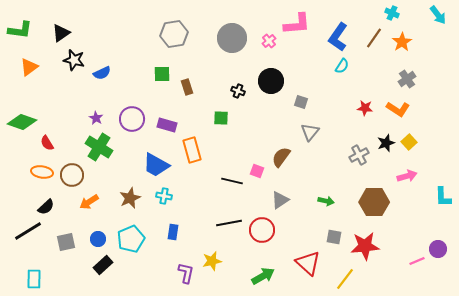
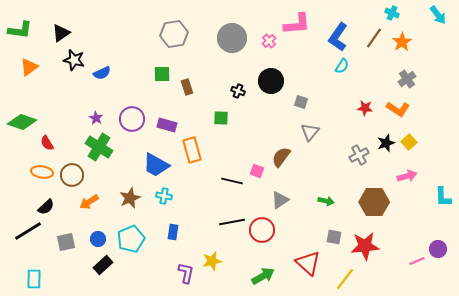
black line at (229, 223): moved 3 px right, 1 px up
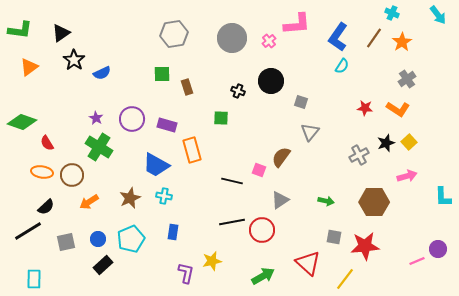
black star at (74, 60): rotated 20 degrees clockwise
pink square at (257, 171): moved 2 px right, 1 px up
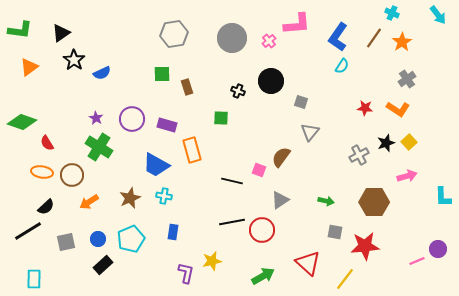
gray square at (334, 237): moved 1 px right, 5 px up
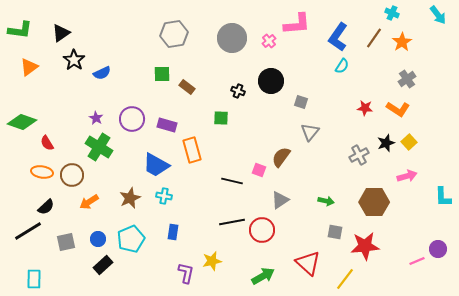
brown rectangle at (187, 87): rotated 35 degrees counterclockwise
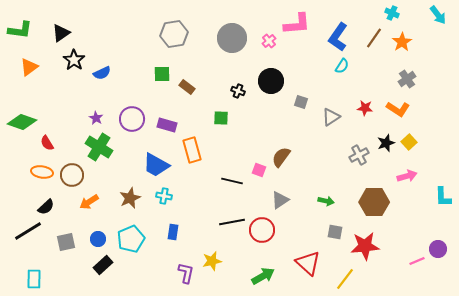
gray triangle at (310, 132): moved 21 px right, 15 px up; rotated 18 degrees clockwise
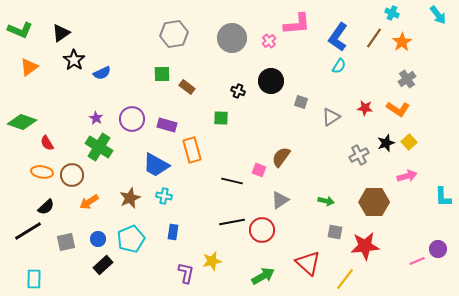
green L-shape at (20, 30): rotated 15 degrees clockwise
cyan semicircle at (342, 66): moved 3 px left
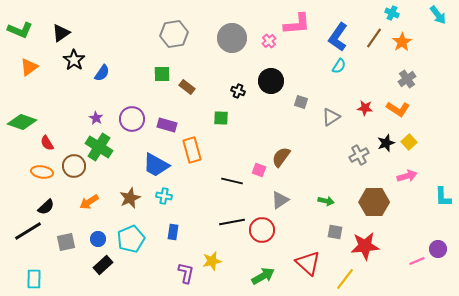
blue semicircle at (102, 73): rotated 30 degrees counterclockwise
brown circle at (72, 175): moved 2 px right, 9 px up
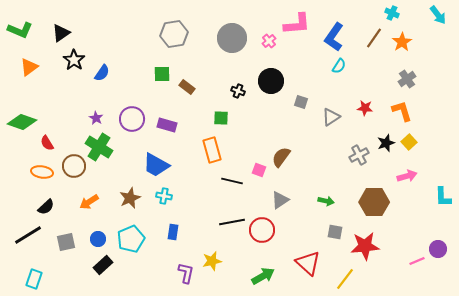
blue L-shape at (338, 37): moved 4 px left
orange L-shape at (398, 109): moved 4 px right, 2 px down; rotated 140 degrees counterclockwise
orange rectangle at (192, 150): moved 20 px right
black line at (28, 231): moved 4 px down
cyan rectangle at (34, 279): rotated 18 degrees clockwise
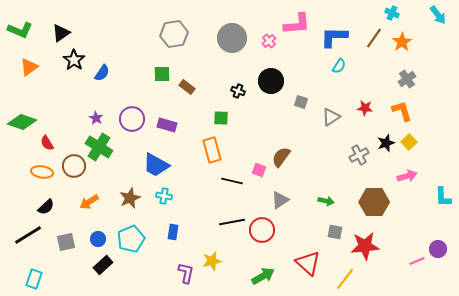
blue L-shape at (334, 37): rotated 56 degrees clockwise
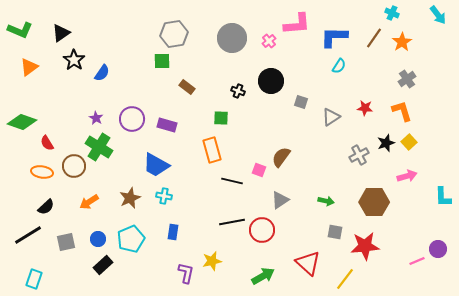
green square at (162, 74): moved 13 px up
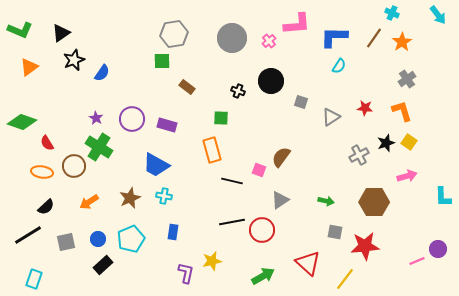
black star at (74, 60): rotated 15 degrees clockwise
yellow square at (409, 142): rotated 14 degrees counterclockwise
